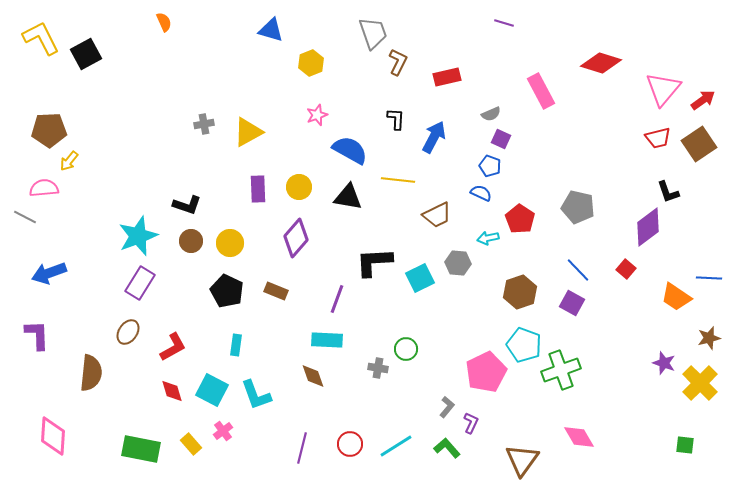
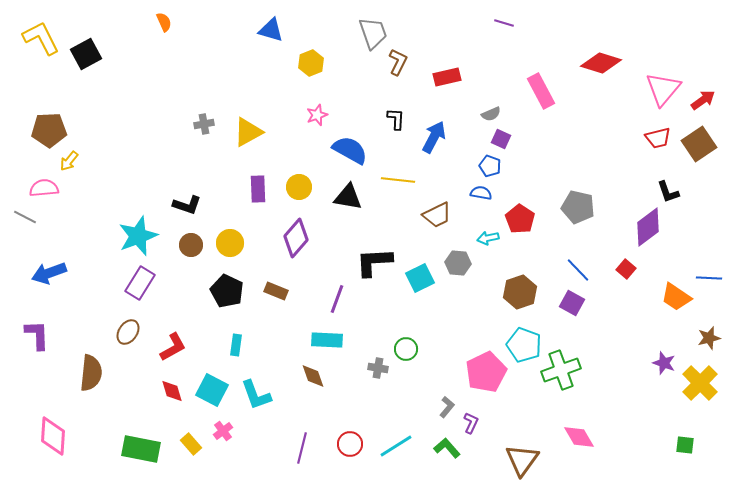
blue semicircle at (481, 193): rotated 15 degrees counterclockwise
brown circle at (191, 241): moved 4 px down
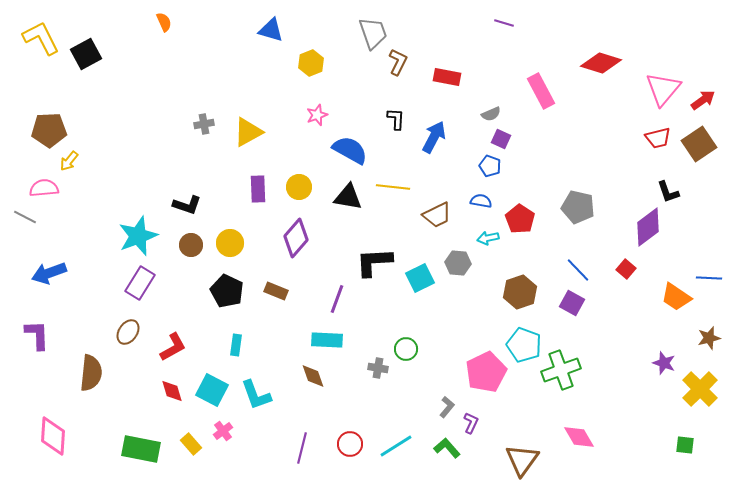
red rectangle at (447, 77): rotated 24 degrees clockwise
yellow line at (398, 180): moved 5 px left, 7 px down
blue semicircle at (481, 193): moved 8 px down
yellow cross at (700, 383): moved 6 px down
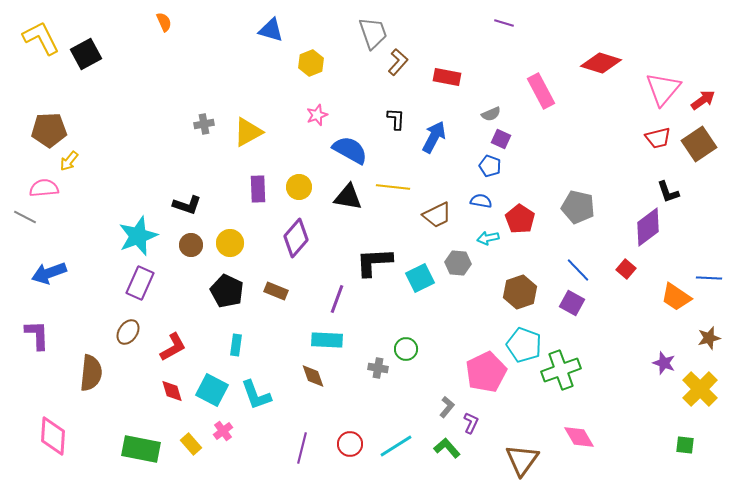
brown L-shape at (398, 62): rotated 16 degrees clockwise
purple rectangle at (140, 283): rotated 8 degrees counterclockwise
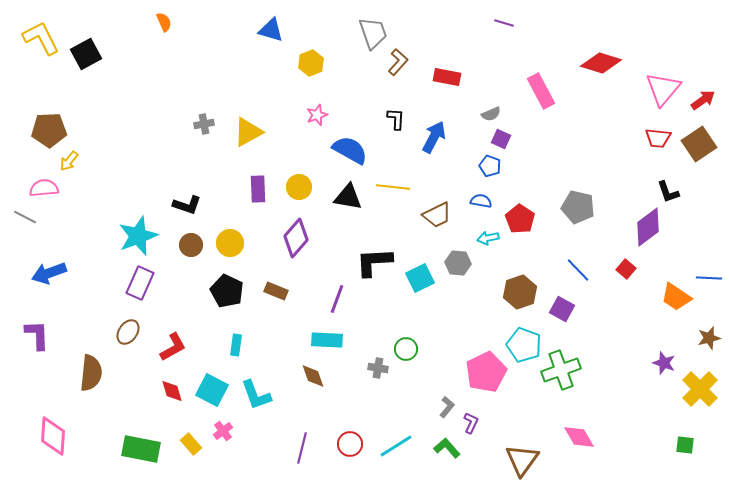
red trapezoid at (658, 138): rotated 20 degrees clockwise
purple square at (572, 303): moved 10 px left, 6 px down
